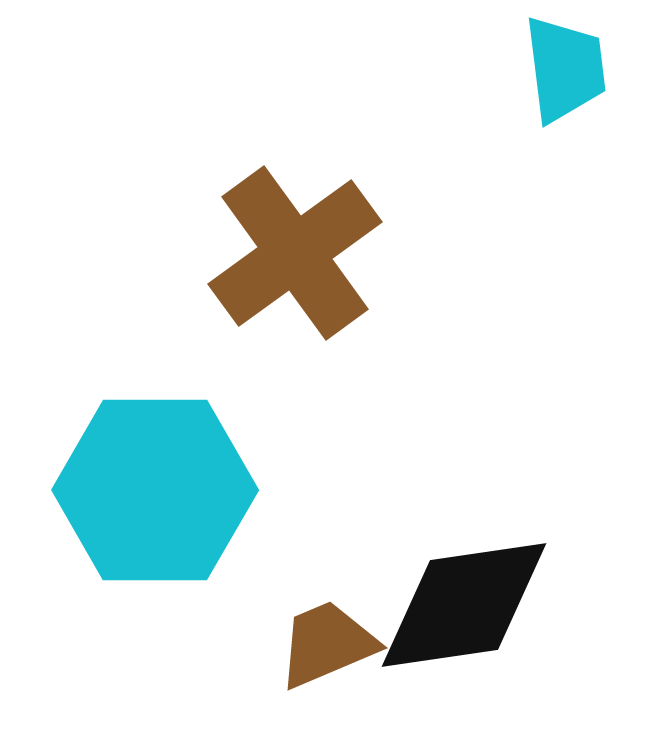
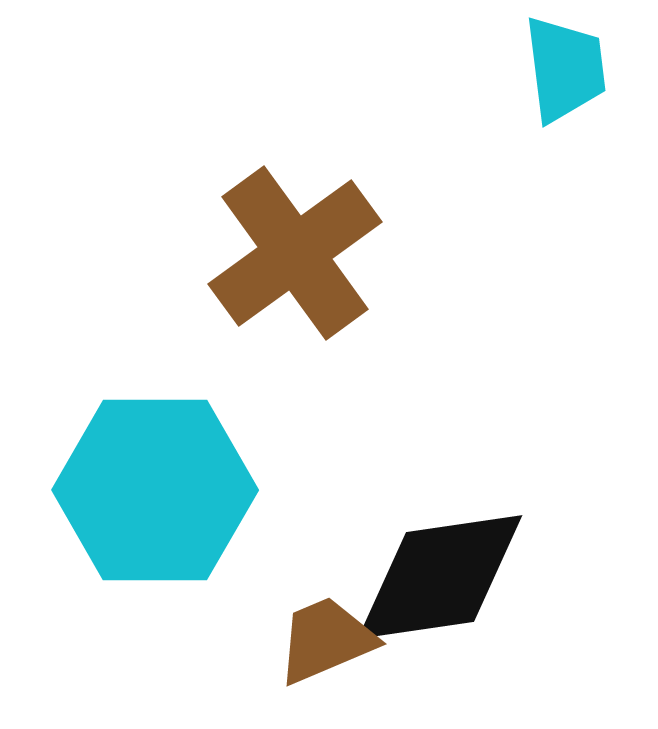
black diamond: moved 24 px left, 28 px up
brown trapezoid: moved 1 px left, 4 px up
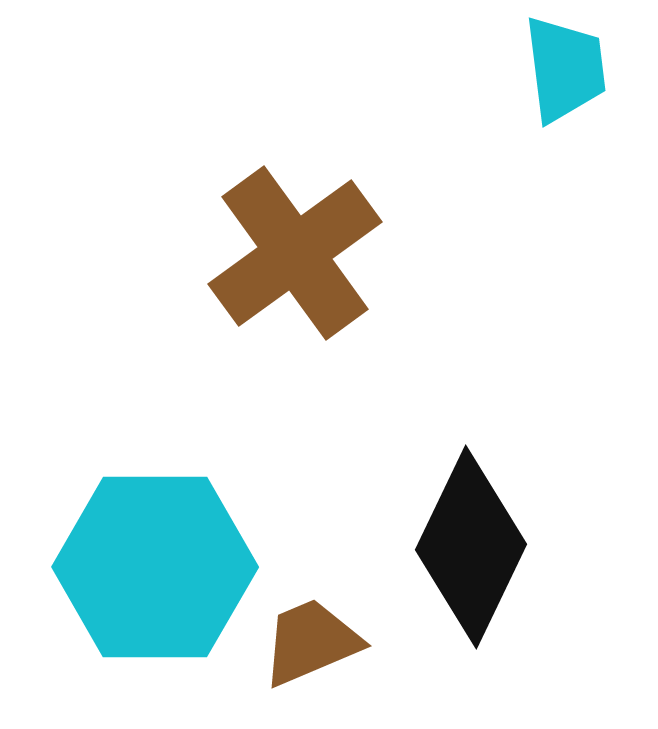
cyan hexagon: moved 77 px down
black diamond: moved 31 px right, 30 px up; rotated 56 degrees counterclockwise
brown trapezoid: moved 15 px left, 2 px down
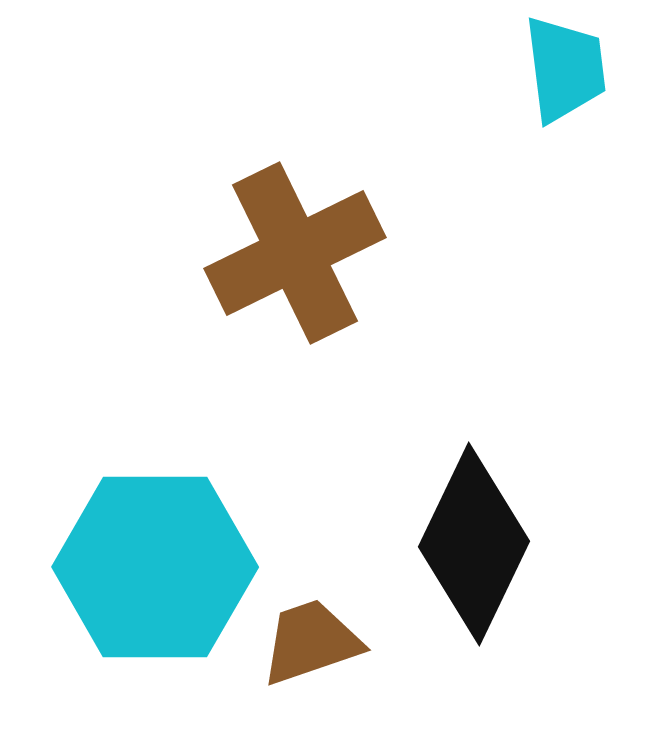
brown cross: rotated 10 degrees clockwise
black diamond: moved 3 px right, 3 px up
brown trapezoid: rotated 4 degrees clockwise
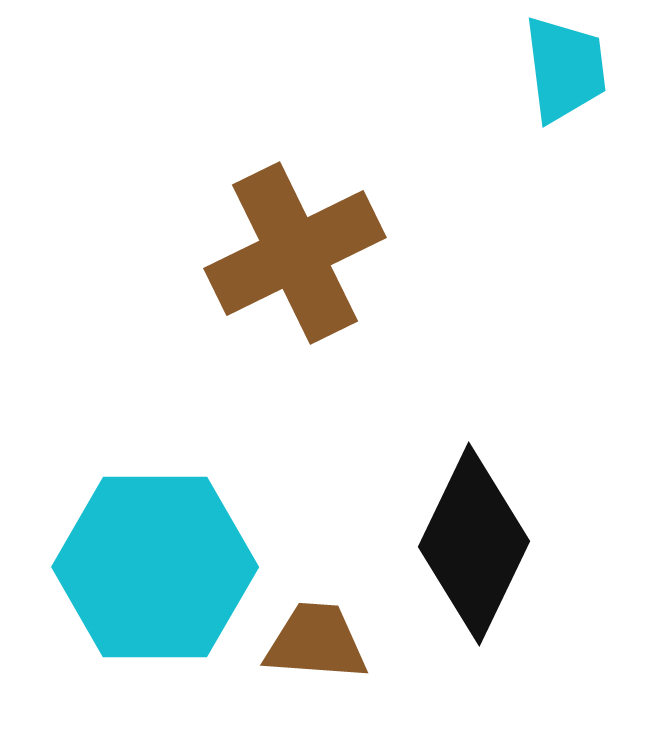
brown trapezoid: moved 5 px right; rotated 23 degrees clockwise
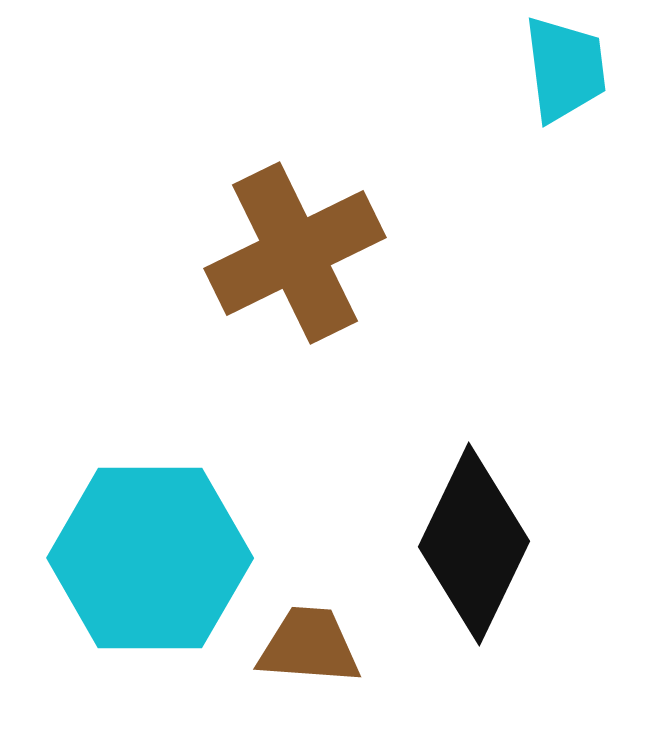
cyan hexagon: moved 5 px left, 9 px up
brown trapezoid: moved 7 px left, 4 px down
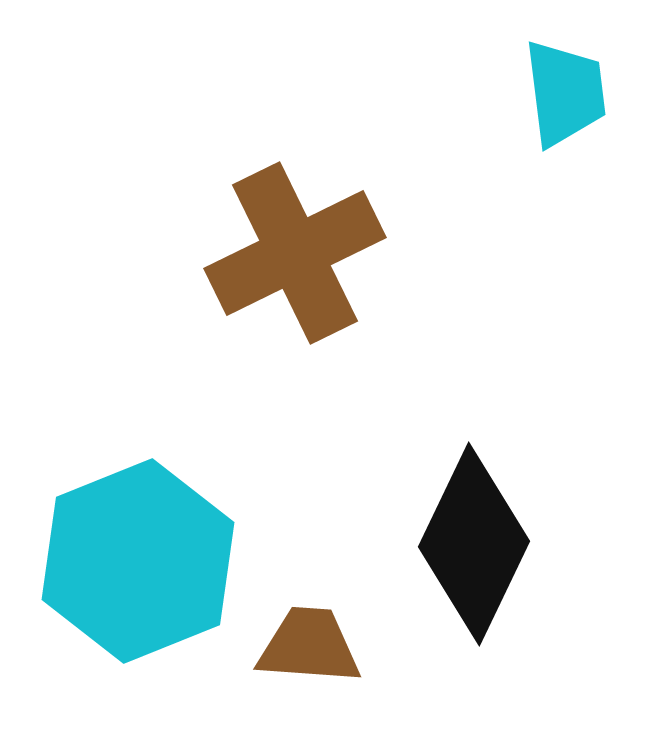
cyan trapezoid: moved 24 px down
cyan hexagon: moved 12 px left, 3 px down; rotated 22 degrees counterclockwise
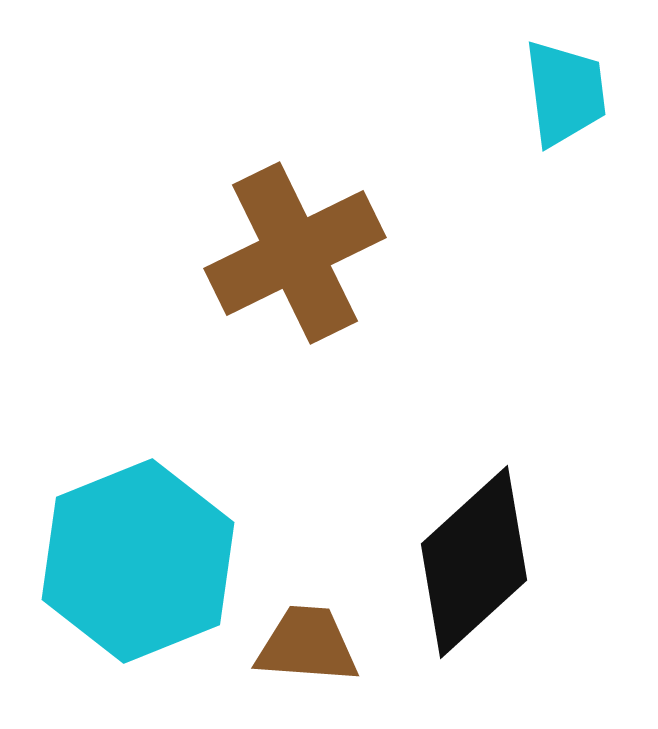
black diamond: moved 18 px down; rotated 22 degrees clockwise
brown trapezoid: moved 2 px left, 1 px up
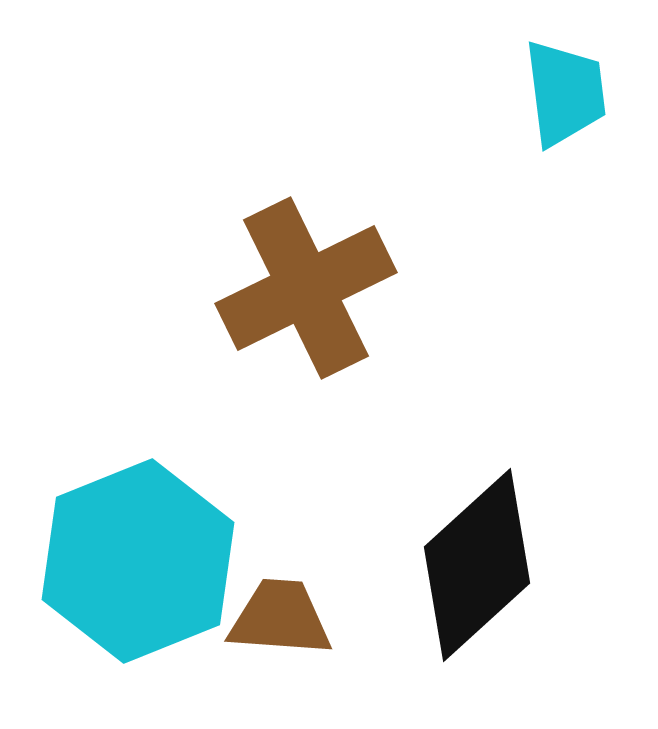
brown cross: moved 11 px right, 35 px down
black diamond: moved 3 px right, 3 px down
brown trapezoid: moved 27 px left, 27 px up
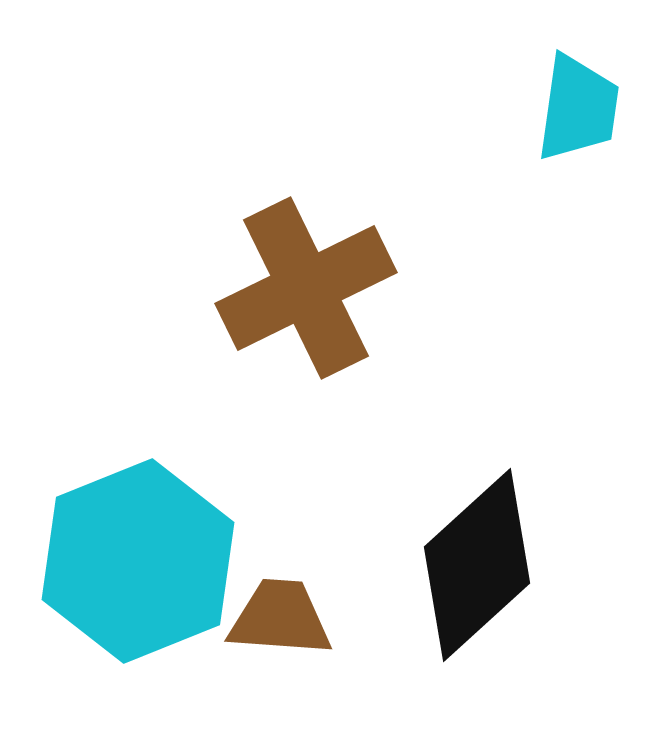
cyan trapezoid: moved 13 px right, 15 px down; rotated 15 degrees clockwise
